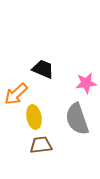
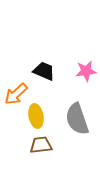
black trapezoid: moved 1 px right, 2 px down
pink star: moved 12 px up
yellow ellipse: moved 2 px right, 1 px up
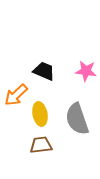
pink star: rotated 15 degrees clockwise
orange arrow: moved 1 px down
yellow ellipse: moved 4 px right, 2 px up
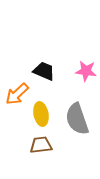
orange arrow: moved 1 px right, 1 px up
yellow ellipse: moved 1 px right
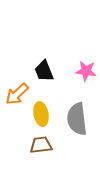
black trapezoid: rotated 135 degrees counterclockwise
gray semicircle: rotated 12 degrees clockwise
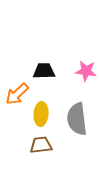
black trapezoid: rotated 110 degrees clockwise
yellow ellipse: rotated 15 degrees clockwise
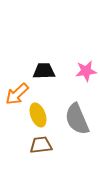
pink star: rotated 15 degrees counterclockwise
yellow ellipse: moved 3 px left, 1 px down; rotated 25 degrees counterclockwise
gray semicircle: rotated 16 degrees counterclockwise
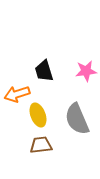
black trapezoid: rotated 105 degrees counterclockwise
orange arrow: rotated 25 degrees clockwise
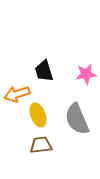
pink star: moved 3 px down
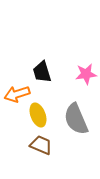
black trapezoid: moved 2 px left, 1 px down
gray semicircle: moved 1 px left
brown trapezoid: rotated 30 degrees clockwise
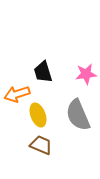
black trapezoid: moved 1 px right
gray semicircle: moved 2 px right, 4 px up
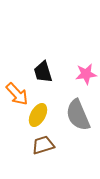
orange arrow: rotated 115 degrees counterclockwise
yellow ellipse: rotated 50 degrees clockwise
brown trapezoid: moved 2 px right; rotated 40 degrees counterclockwise
